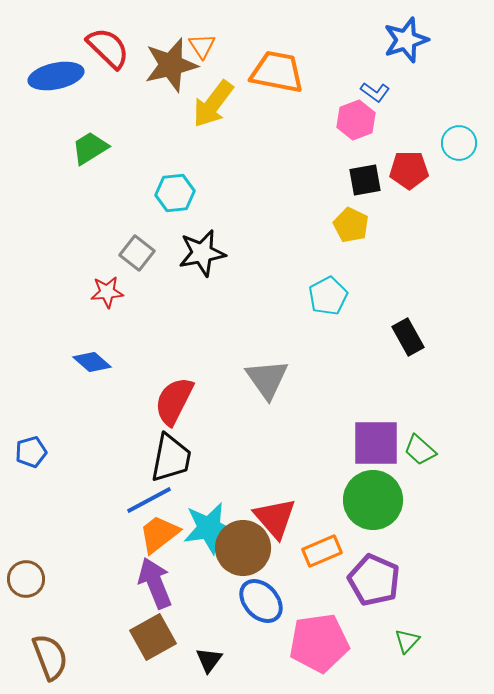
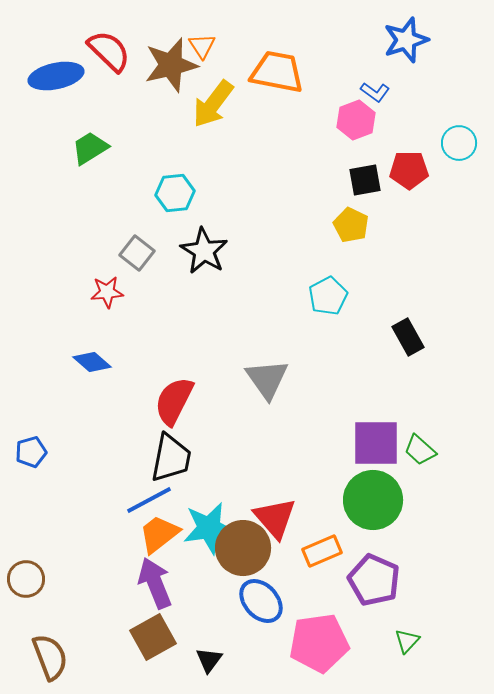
red semicircle at (108, 48): moved 1 px right, 3 px down
black star at (202, 253): moved 2 px right, 2 px up; rotated 30 degrees counterclockwise
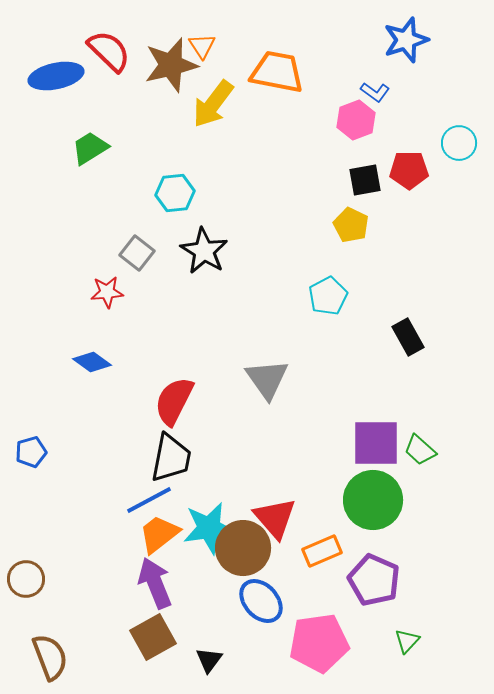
blue diamond at (92, 362): rotated 6 degrees counterclockwise
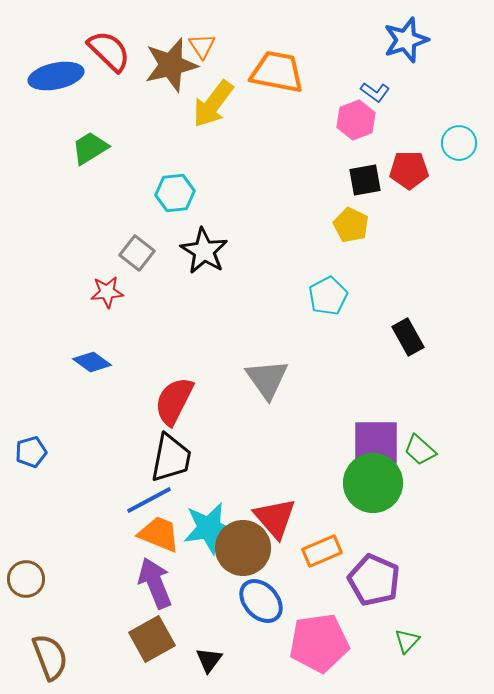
green circle at (373, 500): moved 17 px up
orange trapezoid at (159, 534): rotated 60 degrees clockwise
brown square at (153, 637): moved 1 px left, 2 px down
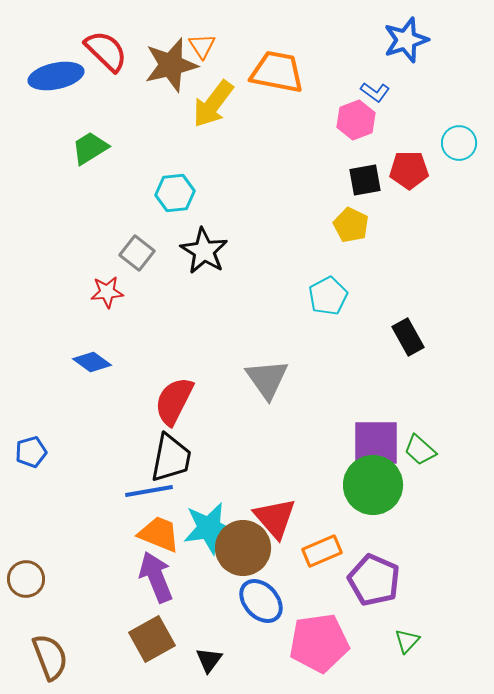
red semicircle at (109, 51): moved 3 px left
green circle at (373, 483): moved 2 px down
blue line at (149, 500): moved 9 px up; rotated 18 degrees clockwise
purple arrow at (155, 583): moved 1 px right, 6 px up
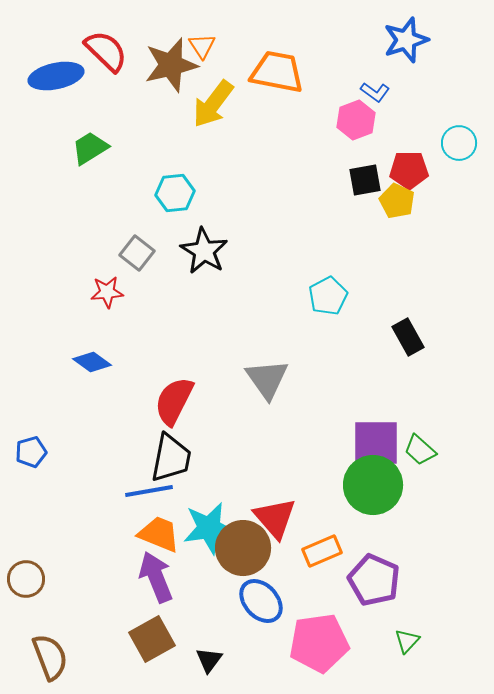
yellow pentagon at (351, 225): moved 46 px right, 24 px up
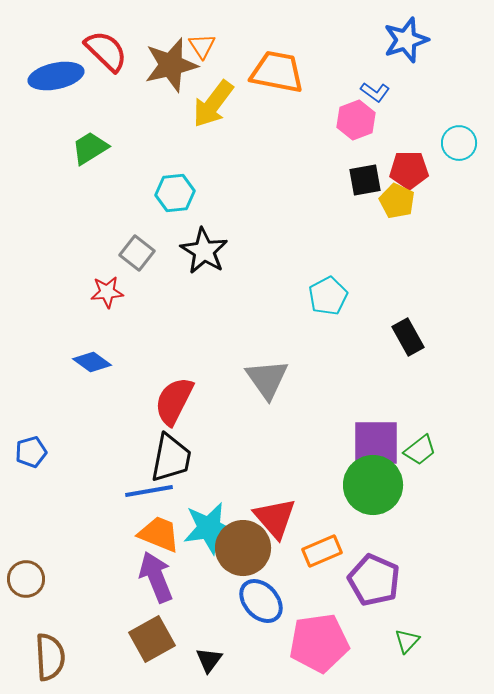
green trapezoid at (420, 450): rotated 80 degrees counterclockwise
brown semicircle at (50, 657): rotated 18 degrees clockwise
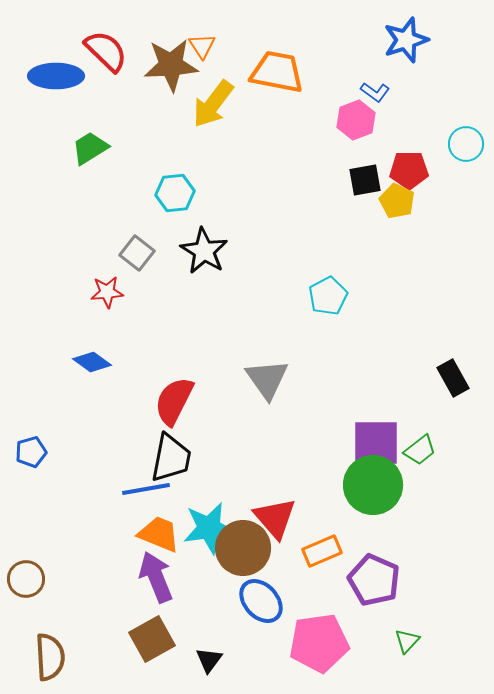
brown star at (171, 65): rotated 10 degrees clockwise
blue ellipse at (56, 76): rotated 12 degrees clockwise
cyan circle at (459, 143): moved 7 px right, 1 px down
black rectangle at (408, 337): moved 45 px right, 41 px down
blue line at (149, 491): moved 3 px left, 2 px up
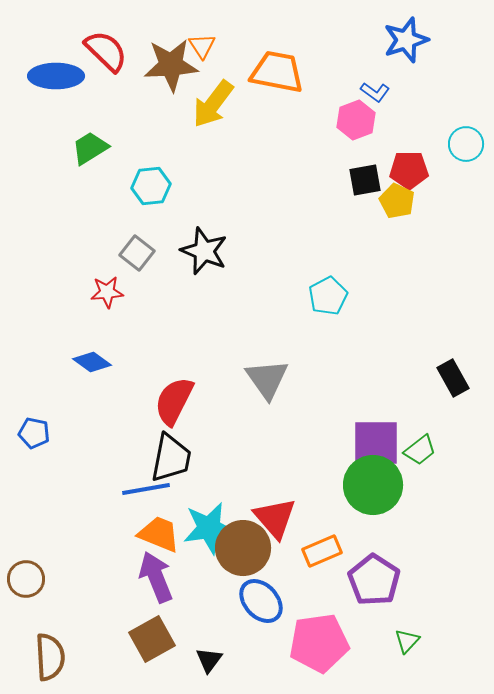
cyan hexagon at (175, 193): moved 24 px left, 7 px up
black star at (204, 251): rotated 9 degrees counterclockwise
blue pentagon at (31, 452): moved 3 px right, 19 px up; rotated 28 degrees clockwise
purple pentagon at (374, 580): rotated 9 degrees clockwise
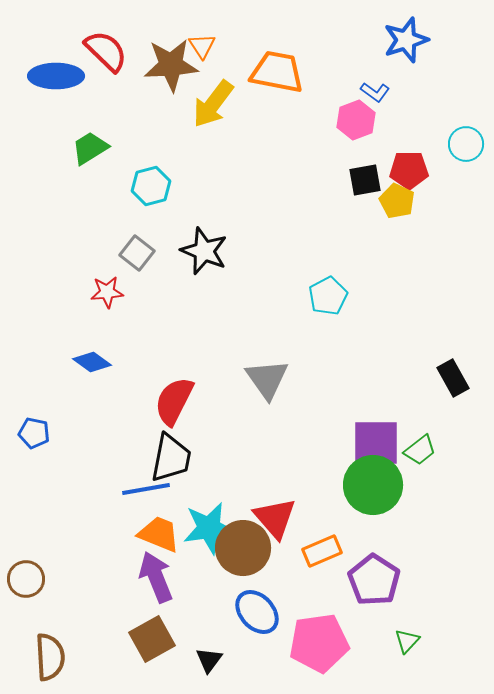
cyan hexagon at (151, 186): rotated 9 degrees counterclockwise
blue ellipse at (261, 601): moved 4 px left, 11 px down
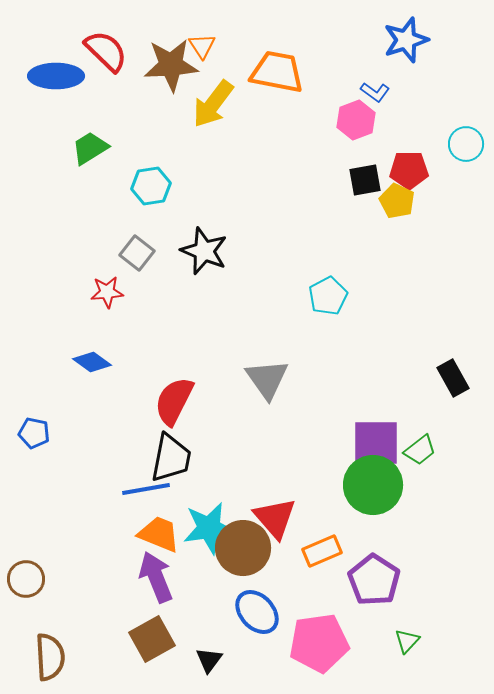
cyan hexagon at (151, 186): rotated 6 degrees clockwise
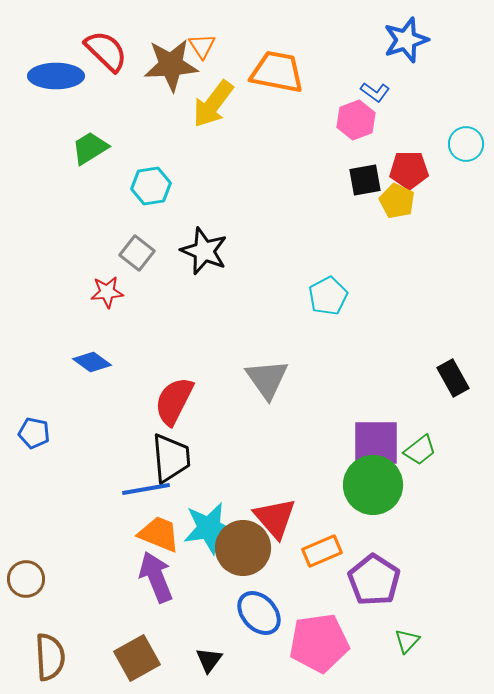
black trapezoid at (171, 458): rotated 16 degrees counterclockwise
blue ellipse at (257, 612): moved 2 px right, 1 px down
brown square at (152, 639): moved 15 px left, 19 px down
